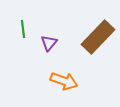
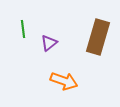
brown rectangle: rotated 28 degrees counterclockwise
purple triangle: rotated 12 degrees clockwise
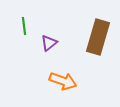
green line: moved 1 px right, 3 px up
orange arrow: moved 1 px left
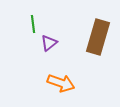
green line: moved 9 px right, 2 px up
orange arrow: moved 2 px left, 2 px down
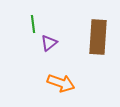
brown rectangle: rotated 12 degrees counterclockwise
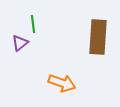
purple triangle: moved 29 px left
orange arrow: moved 1 px right
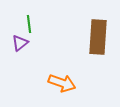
green line: moved 4 px left
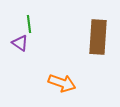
purple triangle: rotated 48 degrees counterclockwise
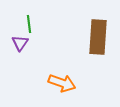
purple triangle: rotated 30 degrees clockwise
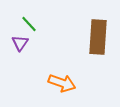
green line: rotated 36 degrees counterclockwise
